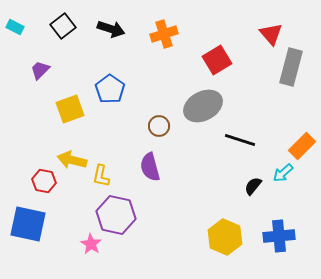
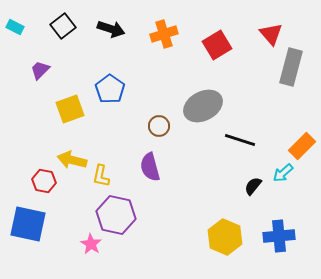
red square: moved 15 px up
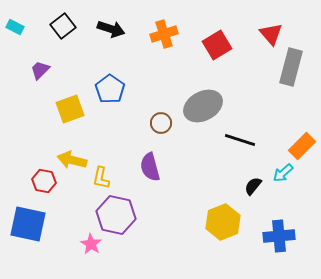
brown circle: moved 2 px right, 3 px up
yellow L-shape: moved 2 px down
yellow hexagon: moved 2 px left, 15 px up; rotated 16 degrees clockwise
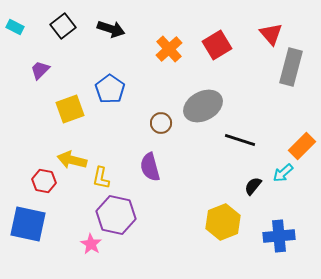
orange cross: moved 5 px right, 15 px down; rotated 24 degrees counterclockwise
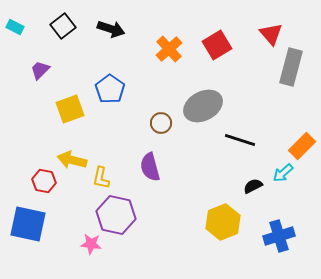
black semicircle: rotated 24 degrees clockwise
blue cross: rotated 12 degrees counterclockwise
pink star: rotated 25 degrees counterclockwise
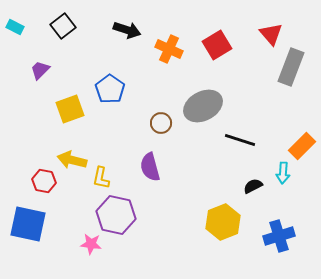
black arrow: moved 16 px right, 1 px down
orange cross: rotated 24 degrees counterclockwise
gray rectangle: rotated 6 degrees clockwise
cyan arrow: rotated 45 degrees counterclockwise
